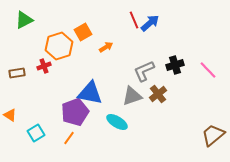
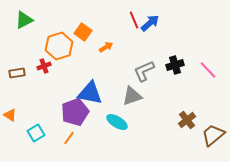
orange square: rotated 24 degrees counterclockwise
brown cross: moved 29 px right, 26 px down
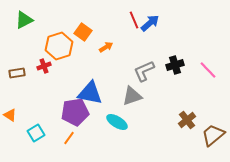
purple pentagon: rotated 12 degrees clockwise
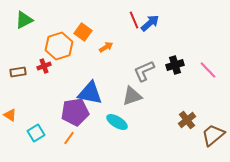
brown rectangle: moved 1 px right, 1 px up
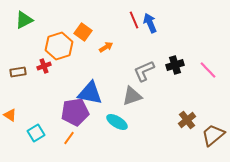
blue arrow: rotated 72 degrees counterclockwise
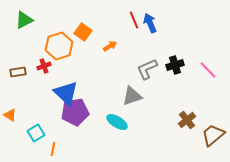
orange arrow: moved 4 px right, 1 px up
gray L-shape: moved 3 px right, 2 px up
blue triangle: moved 24 px left; rotated 32 degrees clockwise
orange line: moved 16 px left, 11 px down; rotated 24 degrees counterclockwise
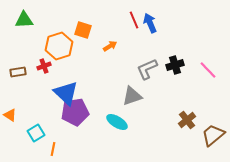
green triangle: rotated 24 degrees clockwise
orange square: moved 2 px up; rotated 18 degrees counterclockwise
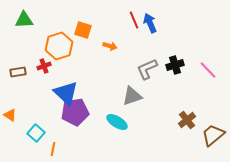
orange arrow: rotated 48 degrees clockwise
cyan square: rotated 18 degrees counterclockwise
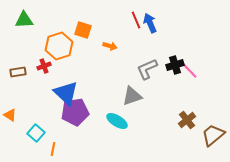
red line: moved 2 px right
pink line: moved 19 px left
cyan ellipse: moved 1 px up
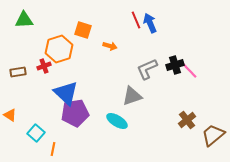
orange hexagon: moved 3 px down
purple pentagon: moved 1 px down
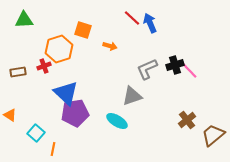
red line: moved 4 px left, 2 px up; rotated 24 degrees counterclockwise
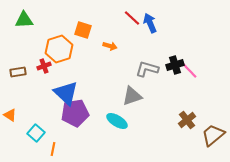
gray L-shape: rotated 40 degrees clockwise
